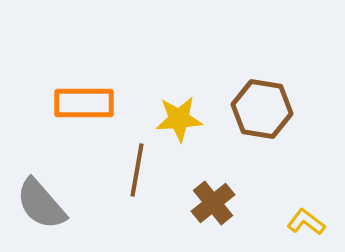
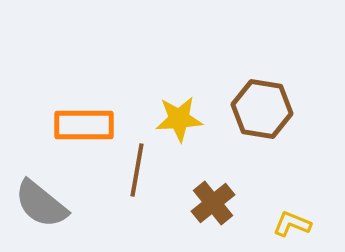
orange rectangle: moved 22 px down
gray semicircle: rotated 10 degrees counterclockwise
yellow L-shape: moved 14 px left, 2 px down; rotated 15 degrees counterclockwise
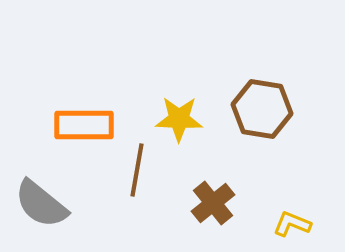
yellow star: rotated 6 degrees clockwise
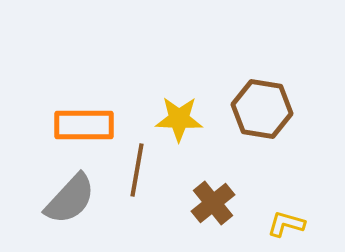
gray semicircle: moved 29 px right, 5 px up; rotated 86 degrees counterclockwise
yellow L-shape: moved 6 px left; rotated 6 degrees counterclockwise
